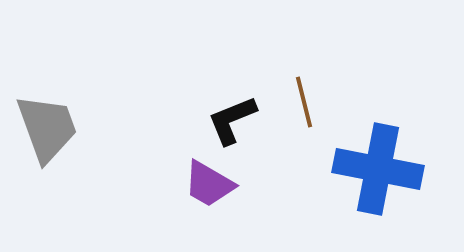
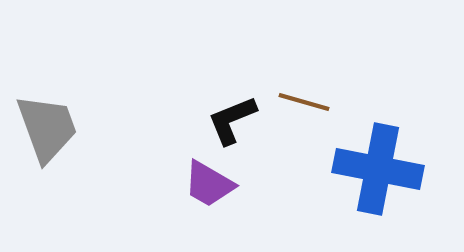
brown line: rotated 60 degrees counterclockwise
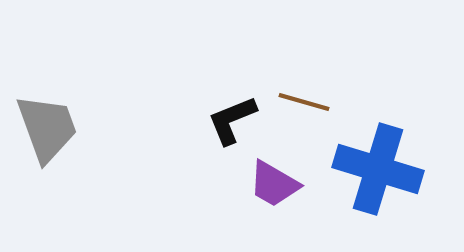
blue cross: rotated 6 degrees clockwise
purple trapezoid: moved 65 px right
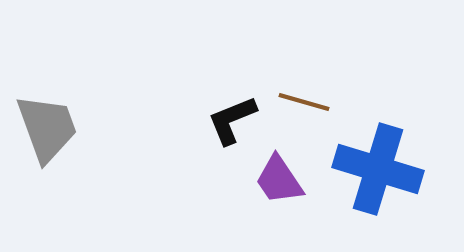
purple trapezoid: moved 5 px right, 4 px up; rotated 26 degrees clockwise
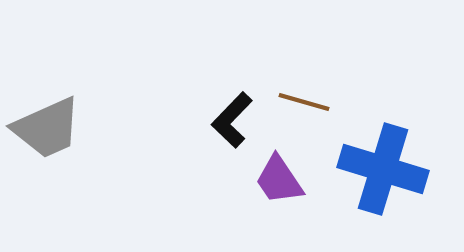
black L-shape: rotated 24 degrees counterclockwise
gray trapezoid: rotated 86 degrees clockwise
blue cross: moved 5 px right
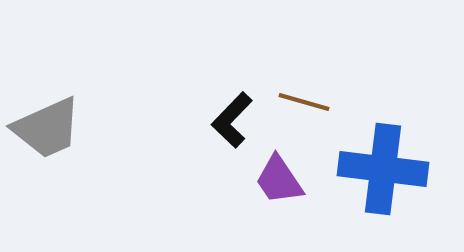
blue cross: rotated 10 degrees counterclockwise
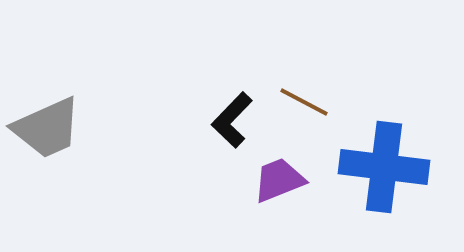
brown line: rotated 12 degrees clockwise
blue cross: moved 1 px right, 2 px up
purple trapezoid: rotated 102 degrees clockwise
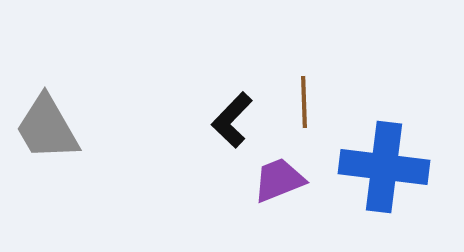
brown line: rotated 60 degrees clockwise
gray trapezoid: rotated 84 degrees clockwise
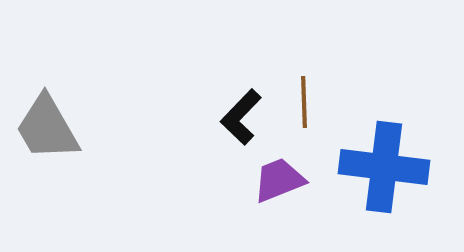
black L-shape: moved 9 px right, 3 px up
